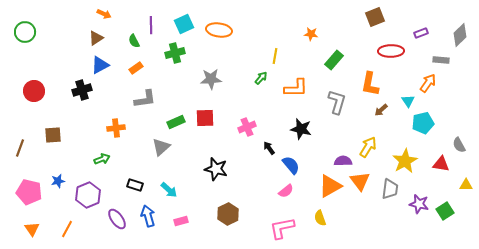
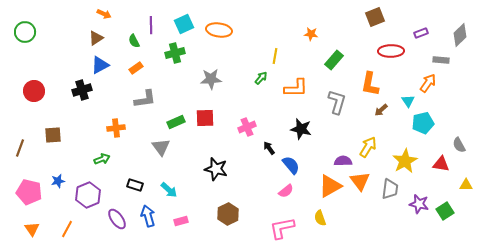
gray triangle at (161, 147): rotated 24 degrees counterclockwise
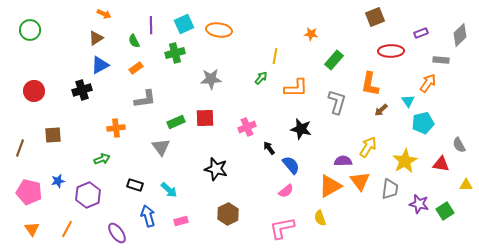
green circle at (25, 32): moved 5 px right, 2 px up
purple ellipse at (117, 219): moved 14 px down
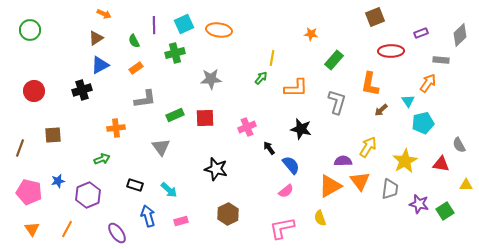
purple line at (151, 25): moved 3 px right
yellow line at (275, 56): moved 3 px left, 2 px down
green rectangle at (176, 122): moved 1 px left, 7 px up
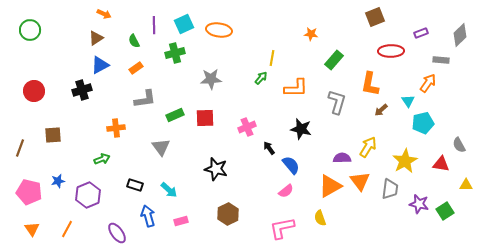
purple semicircle at (343, 161): moved 1 px left, 3 px up
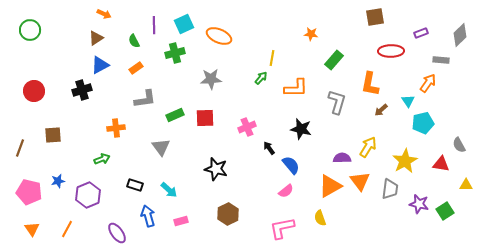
brown square at (375, 17): rotated 12 degrees clockwise
orange ellipse at (219, 30): moved 6 px down; rotated 15 degrees clockwise
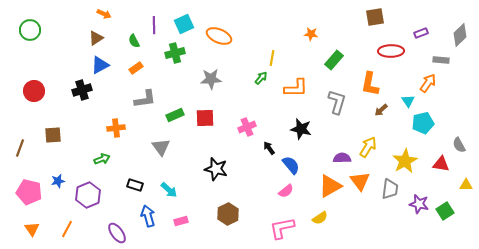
yellow semicircle at (320, 218): rotated 105 degrees counterclockwise
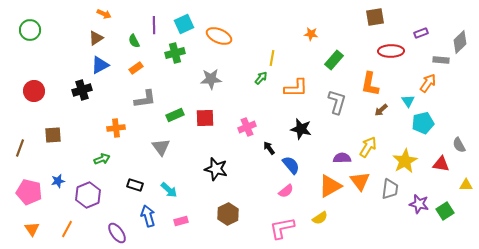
gray diamond at (460, 35): moved 7 px down
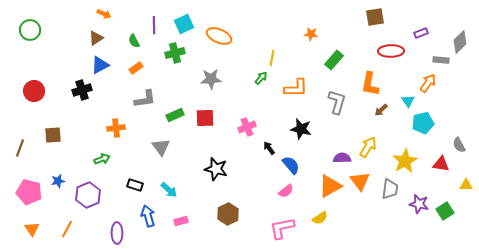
purple ellipse at (117, 233): rotated 35 degrees clockwise
